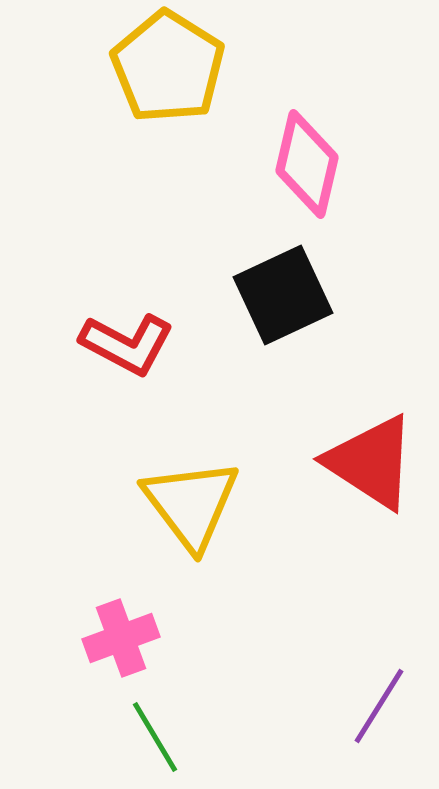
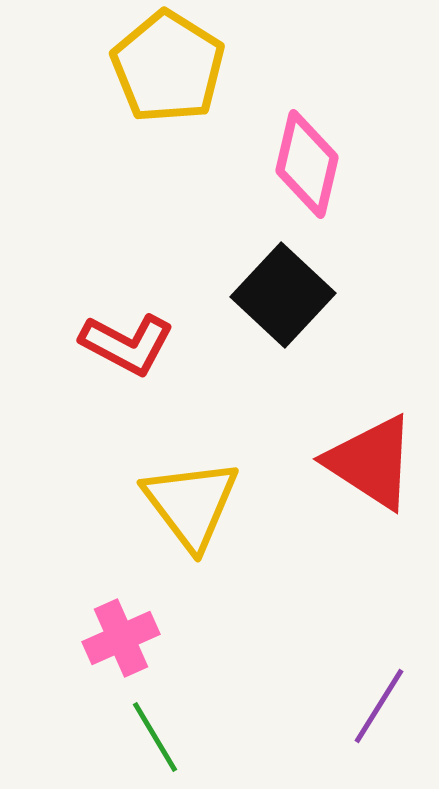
black square: rotated 22 degrees counterclockwise
pink cross: rotated 4 degrees counterclockwise
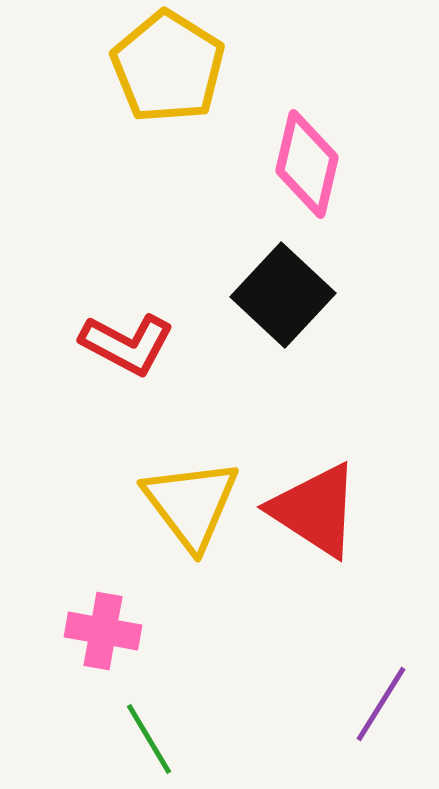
red triangle: moved 56 px left, 48 px down
pink cross: moved 18 px left, 7 px up; rotated 34 degrees clockwise
purple line: moved 2 px right, 2 px up
green line: moved 6 px left, 2 px down
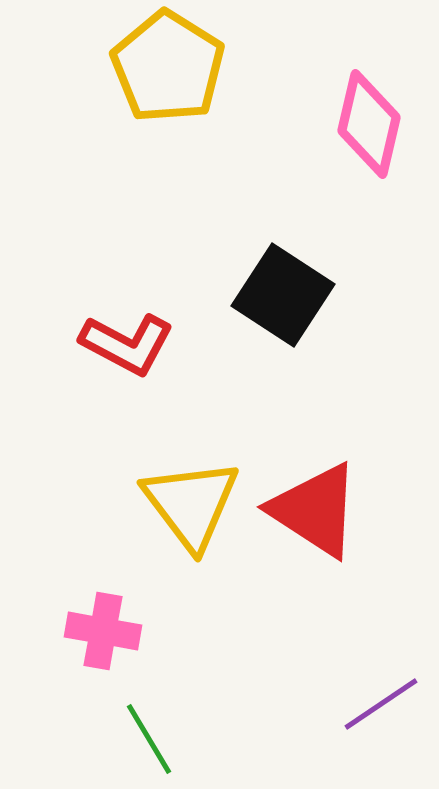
pink diamond: moved 62 px right, 40 px up
black square: rotated 10 degrees counterclockwise
purple line: rotated 24 degrees clockwise
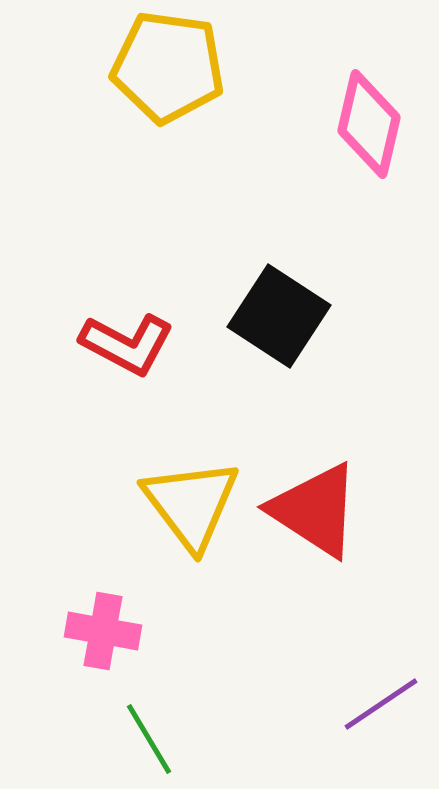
yellow pentagon: rotated 24 degrees counterclockwise
black square: moved 4 px left, 21 px down
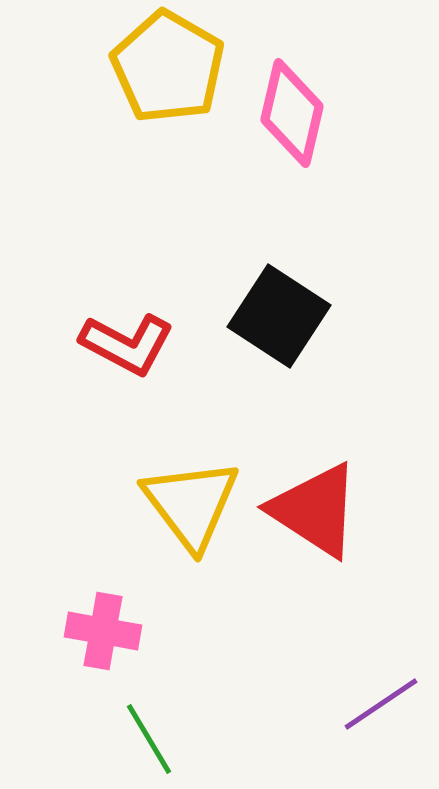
yellow pentagon: rotated 22 degrees clockwise
pink diamond: moved 77 px left, 11 px up
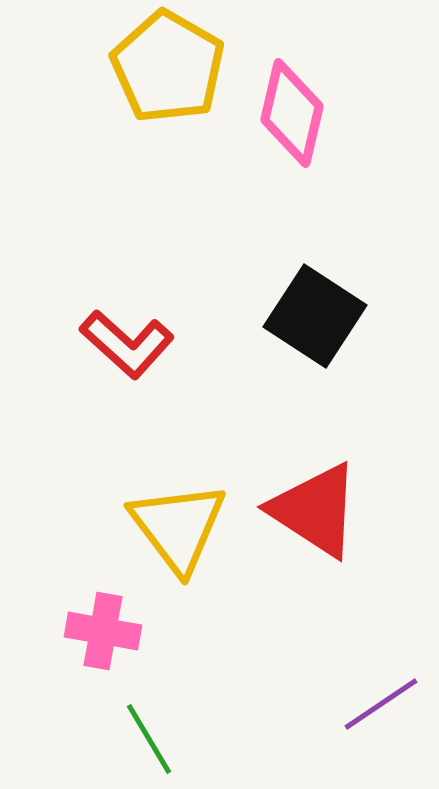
black square: moved 36 px right
red L-shape: rotated 14 degrees clockwise
yellow triangle: moved 13 px left, 23 px down
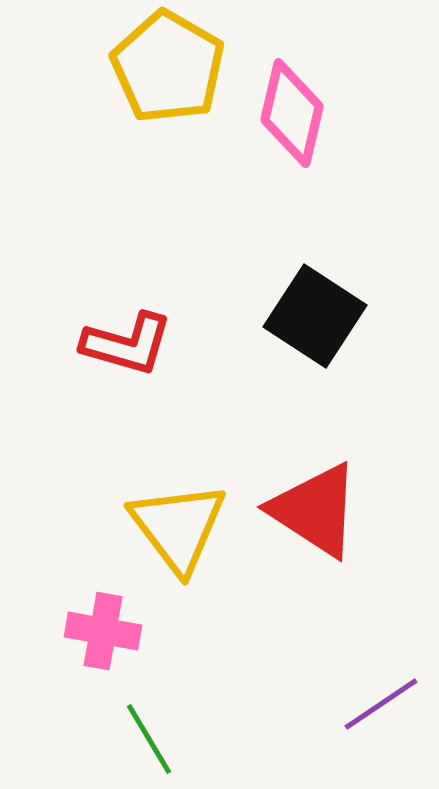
red L-shape: rotated 26 degrees counterclockwise
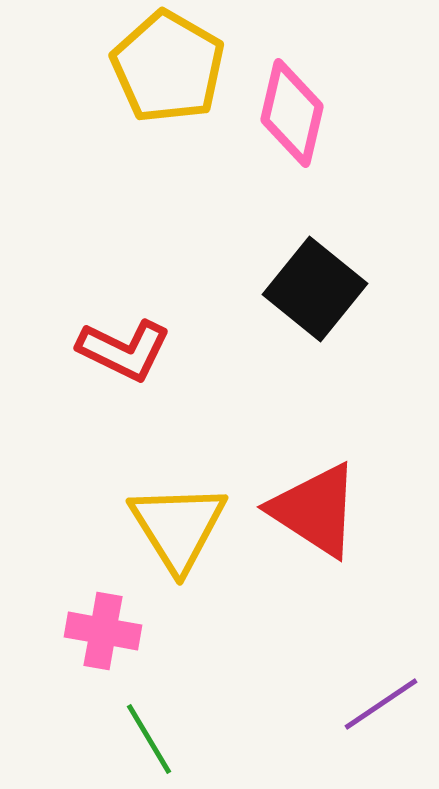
black square: moved 27 px up; rotated 6 degrees clockwise
red L-shape: moved 3 px left, 6 px down; rotated 10 degrees clockwise
yellow triangle: rotated 5 degrees clockwise
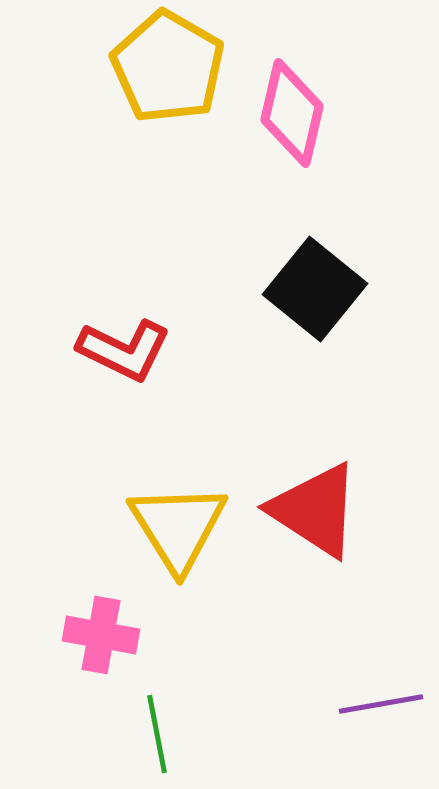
pink cross: moved 2 px left, 4 px down
purple line: rotated 24 degrees clockwise
green line: moved 8 px right, 5 px up; rotated 20 degrees clockwise
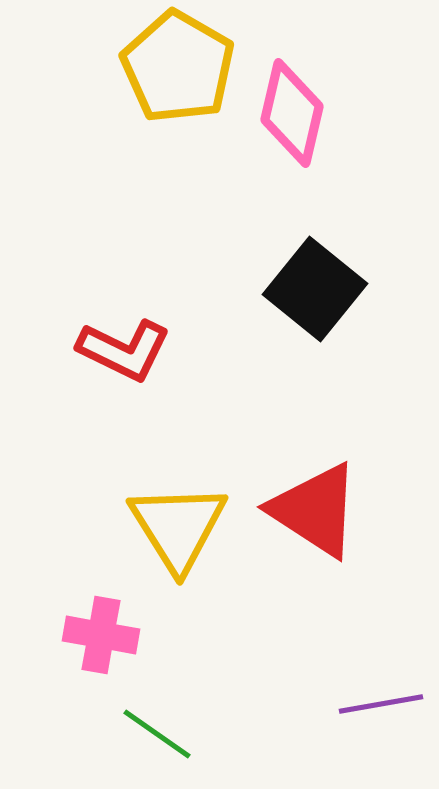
yellow pentagon: moved 10 px right
green line: rotated 44 degrees counterclockwise
